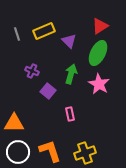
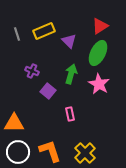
yellow cross: rotated 25 degrees counterclockwise
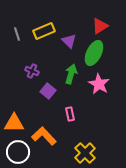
green ellipse: moved 4 px left
orange L-shape: moved 6 px left, 15 px up; rotated 25 degrees counterclockwise
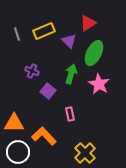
red triangle: moved 12 px left, 3 px up
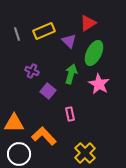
white circle: moved 1 px right, 2 px down
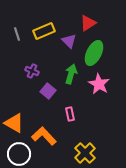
orange triangle: rotated 30 degrees clockwise
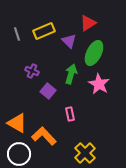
orange triangle: moved 3 px right
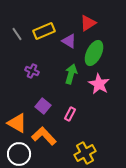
gray line: rotated 16 degrees counterclockwise
purple triangle: rotated 14 degrees counterclockwise
purple square: moved 5 px left, 15 px down
pink rectangle: rotated 40 degrees clockwise
yellow cross: rotated 15 degrees clockwise
